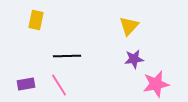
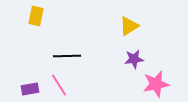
yellow rectangle: moved 4 px up
yellow triangle: rotated 15 degrees clockwise
purple rectangle: moved 4 px right, 5 px down
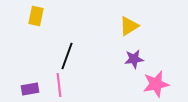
black line: rotated 68 degrees counterclockwise
pink line: rotated 25 degrees clockwise
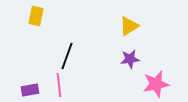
purple star: moved 4 px left
purple rectangle: moved 1 px down
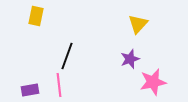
yellow triangle: moved 9 px right, 2 px up; rotated 15 degrees counterclockwise
purple star: rotated 12 degrees counterclockwise
pink star: moved 3 px left, 2 px up
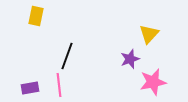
yellow triangle: moved 11 px right, 10 px down
purple rectangle: moved 2 px up
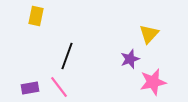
pink line: moved 2 px down; rotated 30 degrees counterclockwise
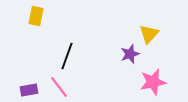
purple star: moved 5 px up
purple rectangle: moved 1 px left, 2 px down
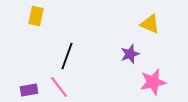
yellow triangle: moved 1 px right, 10 px up; rotated 50 degrees counterclockwise
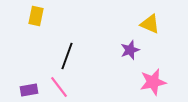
purple star: moved 4 px up
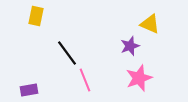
purple star: moved 4 px up
black line: moved 3 px up; rotated 56 degrees counterclockwise
pink star: moved 14 px left, 4 px up; rotated 8 degrees counterclockwise
pink line: moved 26 px right, 7 px up; rotated 15 degrees clockwise
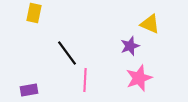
yellow rectangle: moved 2 px left, 3 px up
pink line: rotated 25 degrees clockwise
